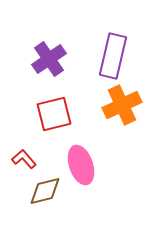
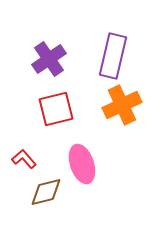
red square: moved 2 px right, 5 px up
pink ellipse: moved 1 px right, 1 px up
brown diamond: moved 1 px right, 1 px down
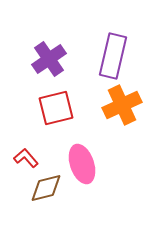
red square: moved 1 px up
red L-shape: moved 2 px right, 1 px up
brown diamond: moved 4 px up
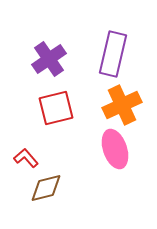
purple rectangle: moved 2 px up
pink ellipse: moved 33 px right, 15 px up
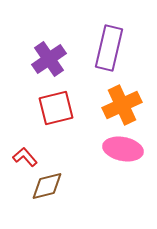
purple rectangle: moved 4 px left, 6 px up
pink ellipse: moved 8 px right; rotated 60 degrees counterclockwise
red L-shape: moved 1 px left, 1 px up
brown diamond: moved 1 px right, 2 px up
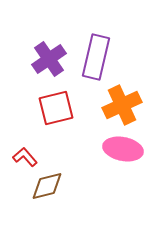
purple rectangle: moved 13 px left, 9 px down
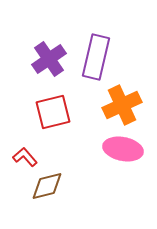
red square: moved 3 px left, 4 px down
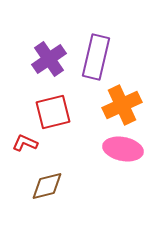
red L-shape: moved 14 px up; rotated 25 degrees counterclockwise
